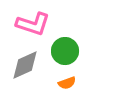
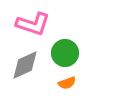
green circle: moved 2 px down
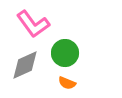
pink L-shape: rotated 36 degrees clockwise
orange semicircle: rotated 42 degrees clockwise
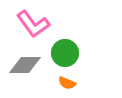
gray diamond: rotated 24 degrees clockwise
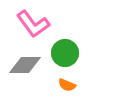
orange semicircle: moved 2 px down
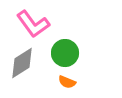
gray diamond: moved 3 px left, 2 px up; rotated 32 degrees counterclockwise
orange semicircle: moved 3 px up
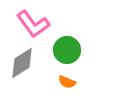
green circle: moved 2 px right, 3 px up
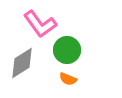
pink L-shape: moved 7 px right
orange semicircle: moved 1 px right, 3 px up
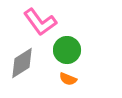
pink L-shape: moved 2 px up
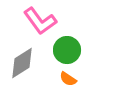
pink L-shape: moved 1 px up
orange semicircle: rotated 12 degrees clockwise
